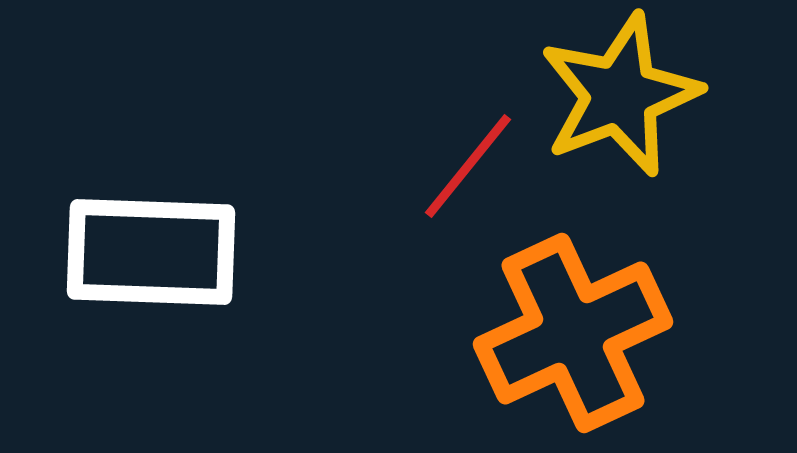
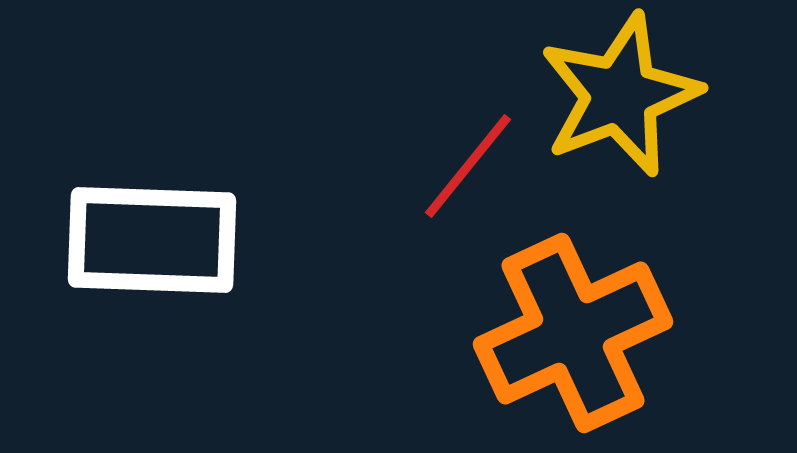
white rectangle: moved 1 px right, 12 px up
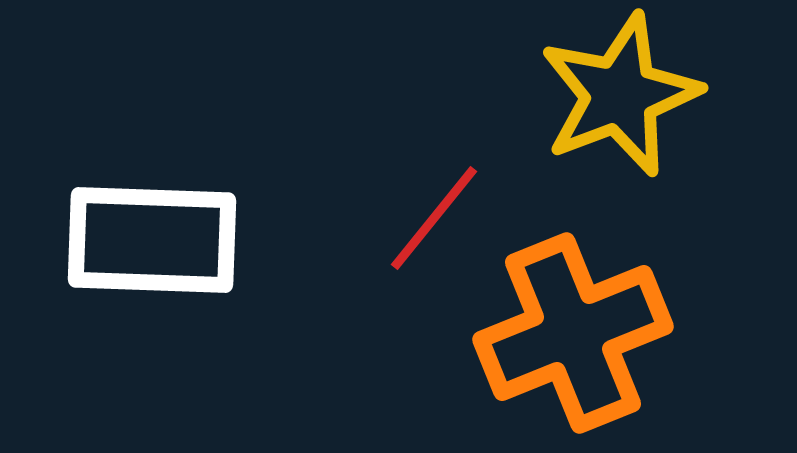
red line: moved 34 px left, 52 px down
orange cross: rotated 3 degrees clockwise
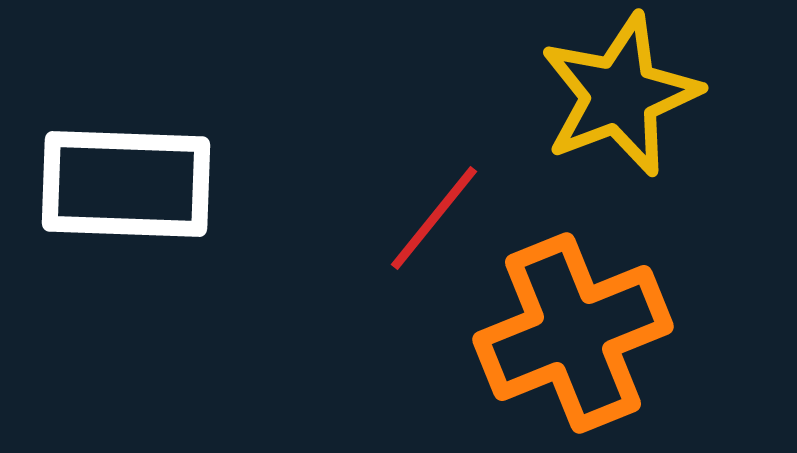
white rectangle: moved 26 px left, 56 px up
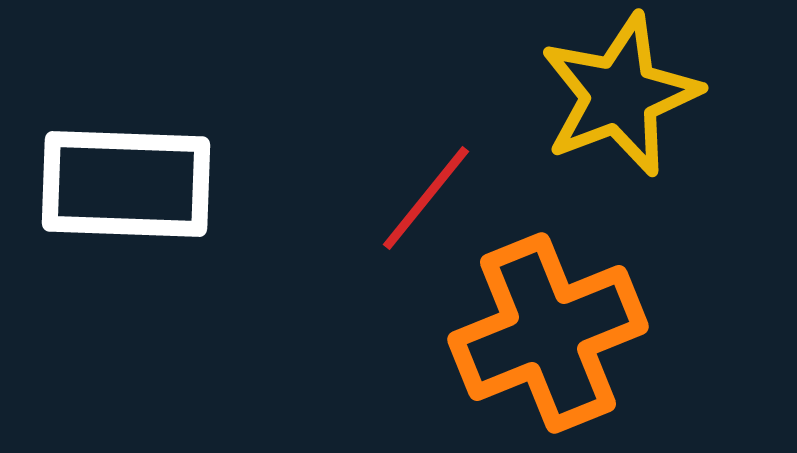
red line: moved 8 px left, 20 px up
orange cross: moved 25 px left
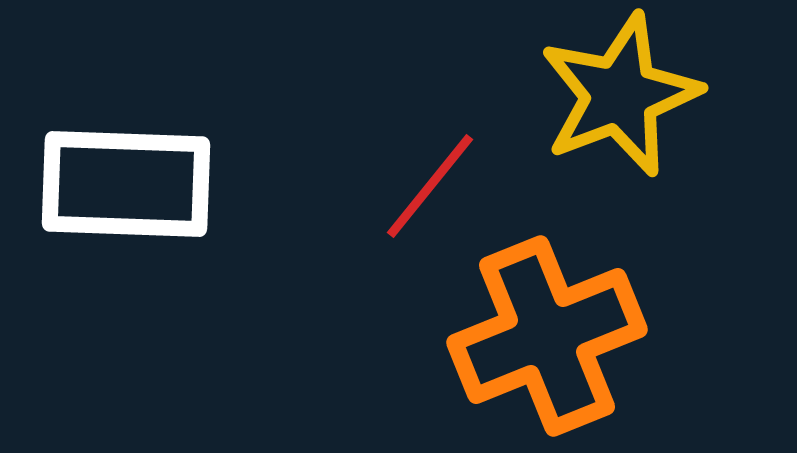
red line: moved 4 px right, 12 px up
orange cross: moved 1 px left, 3 px down
